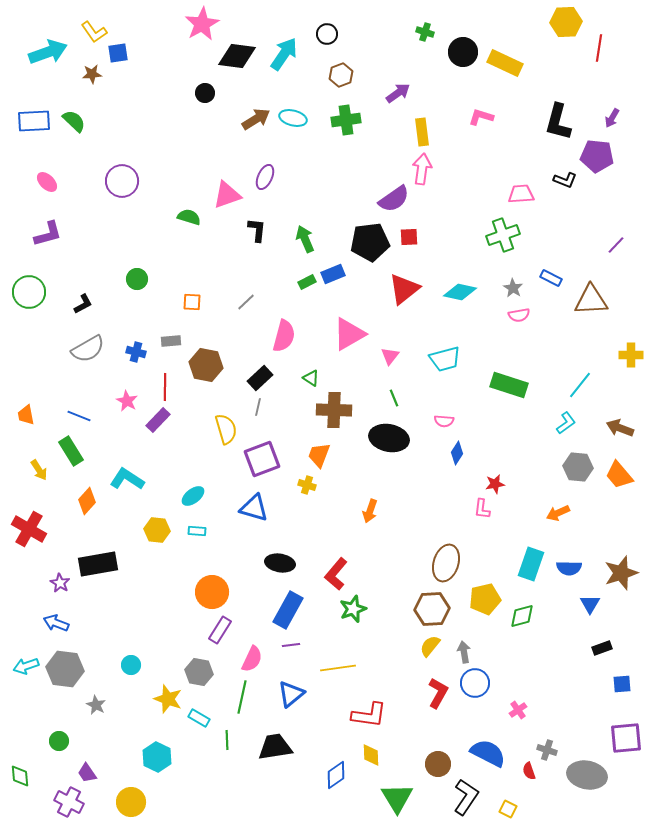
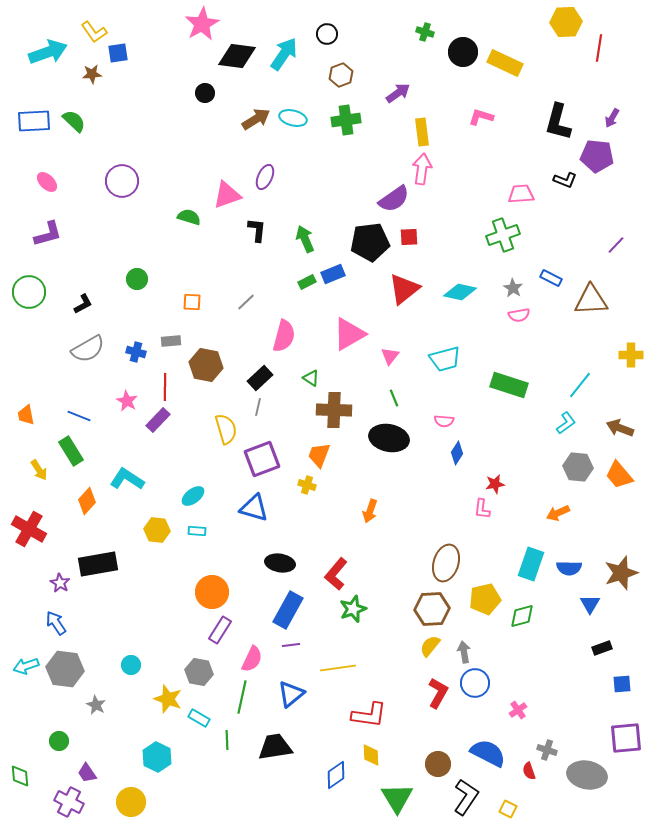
blue arrow at (56, 623): rotated 35 degrees clockwise
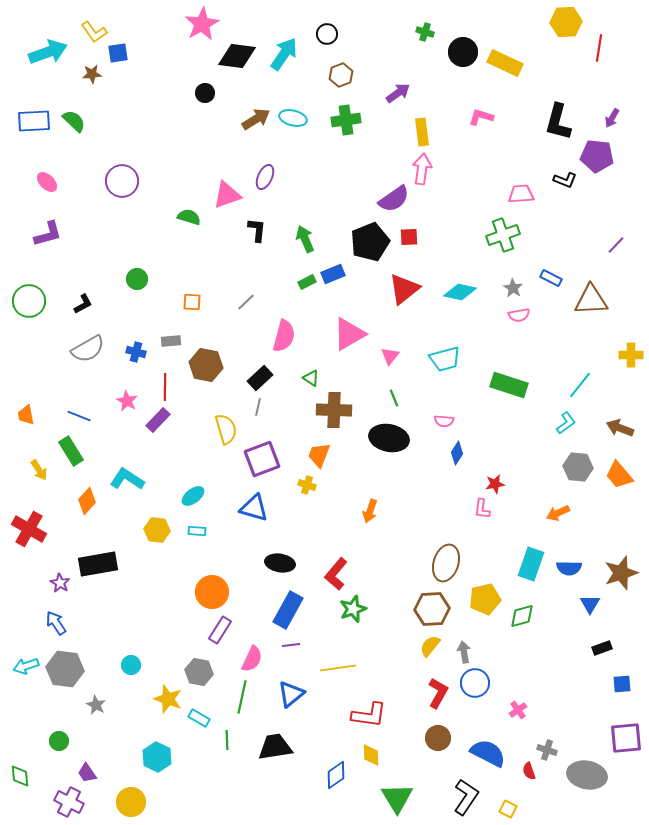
black pentagon at (370, 242): rotated 15 degrees counterclockwise
green circle at (29, 292): moved 9 px down
brown circle at (438, 764): moved 26 px up
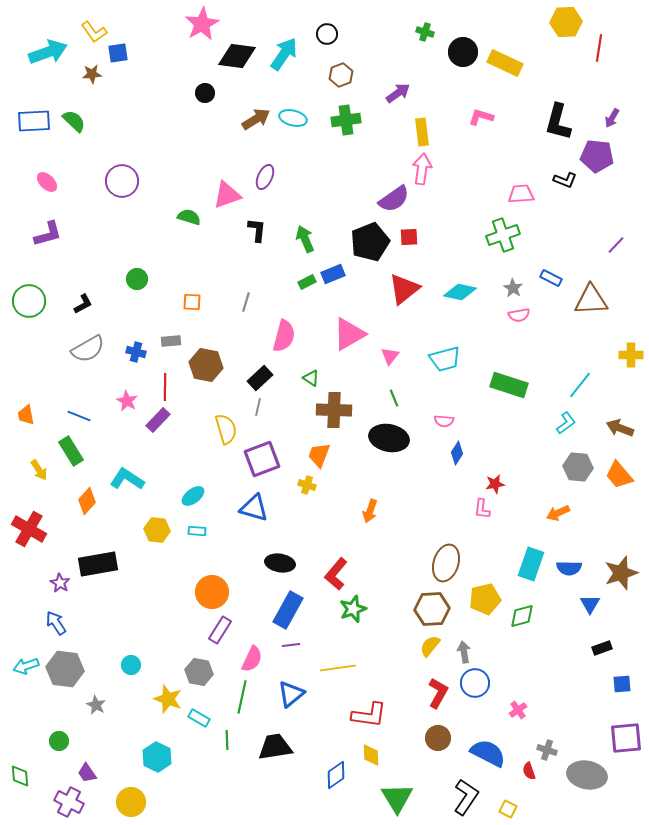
gray line at (246, 302): rotated 30 degrees counterclockwise
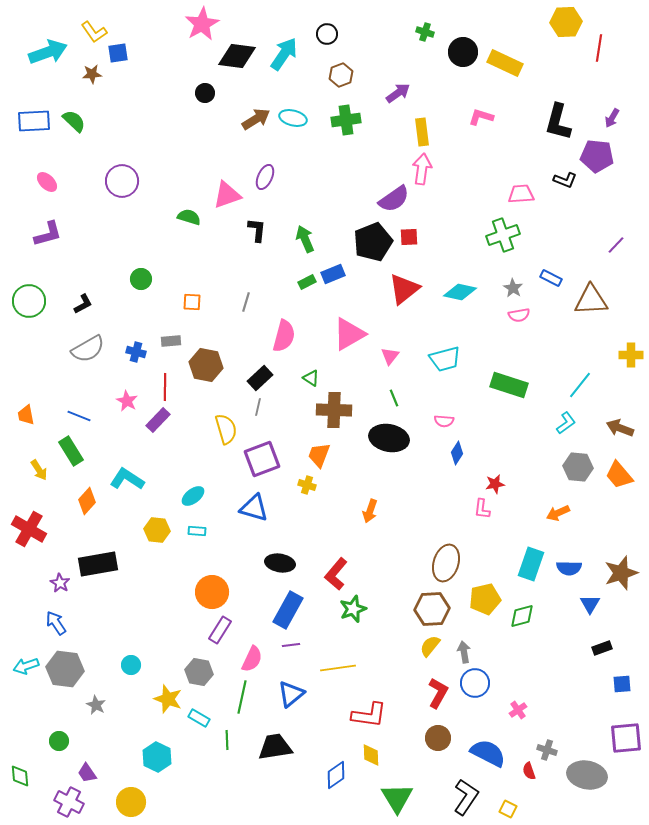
black pentagon at (370, 242): moved 3 px right
green circle at (137, 279): moved 4 px right
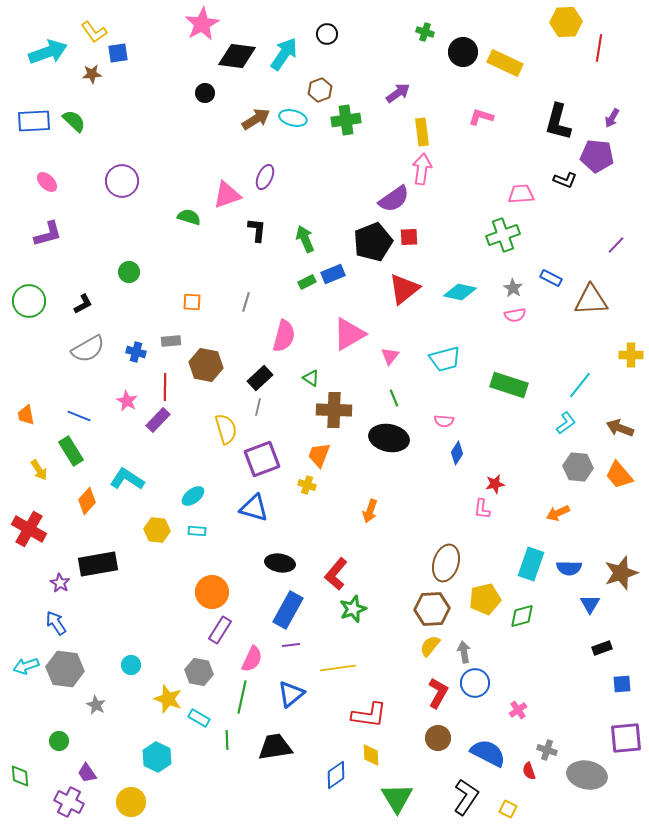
brown hexagon at (341, 75): moved 21 px left, 15 px down
green circle at (141, 279): moved 12 px left, 7 px up
pink semicircle at (519, 315): moved 4 px left
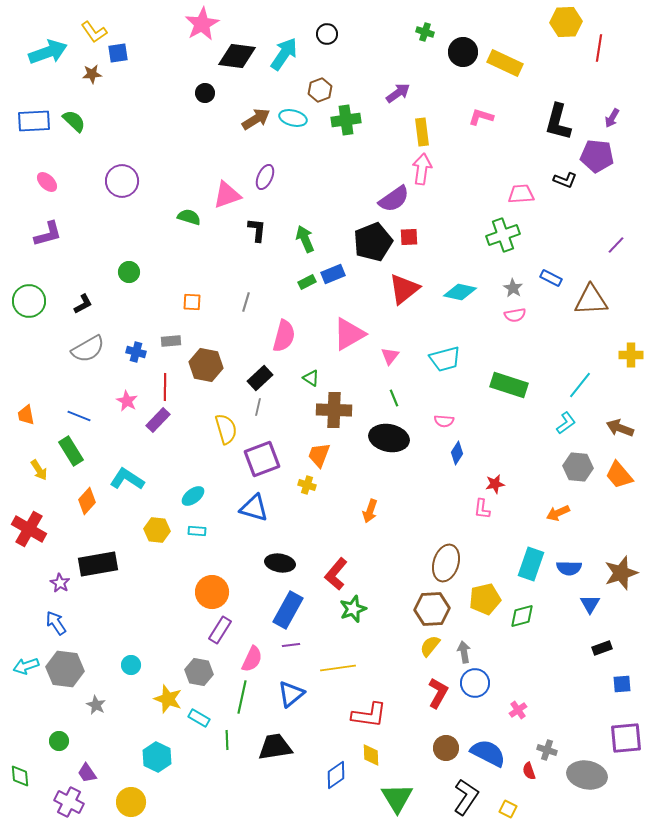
brown circle at (438, 738): moved 8 px right, 10 px down
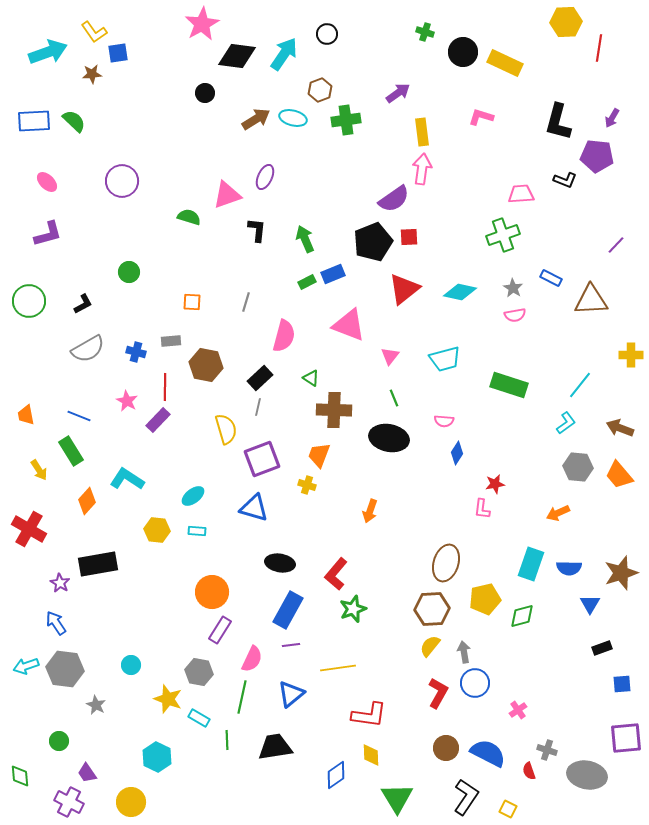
pink triangle at (349, 334): moved 9 px up; rotated 51 degrees clockwise
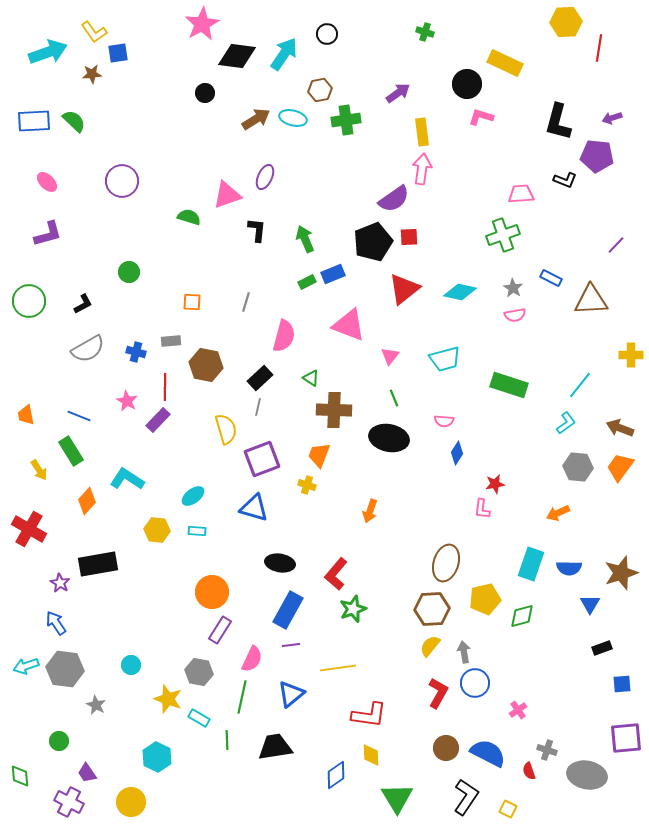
black circle at (463, 52): moved 4 px right, 32 px down
brown hexagon at (320, 90): rotated 10 degrees clockwise
purple arrow at (612, 118): rotated 42 degrees clockwise
orange trapezoid at (619, 475): moved 1 px right, 8 px up; rotated 76 degrees clockwise
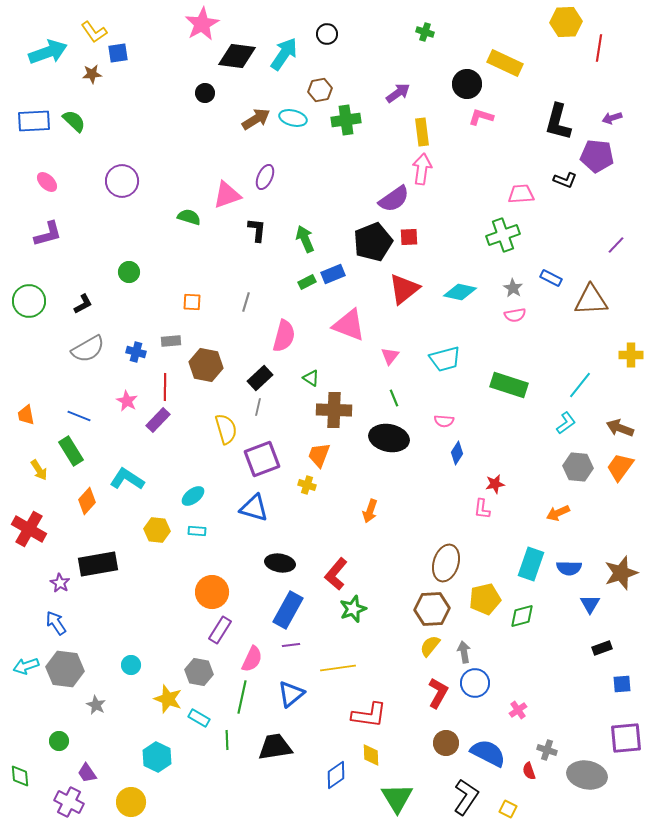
brown circle at (446, 748): moved 5 px up
